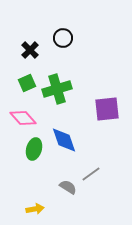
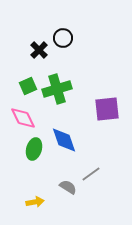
black cross: moved 9 px right
green square: moved 1 px right, 3 px down
pink diamond: rotated 16 degrees clockwise
yellow arrow: moved 7 px up
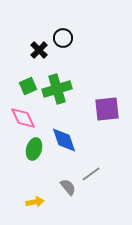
gray semicircle: rotated 18 degrees clockwise
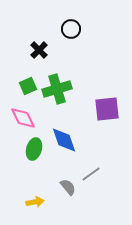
black circle: moved 8 px right, 9 px up
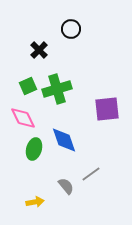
gray semicircle: moved 2 px left, 1 px up
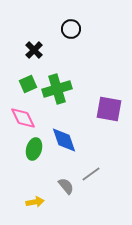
black cross: moved 5 px left
green square: moved 2 px up
purple square: moved 2 px right; rotated 16 degrees clockwise
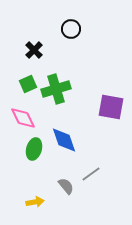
green cross: moved 1 px left
purple square: moved 2 px right, 2 px up
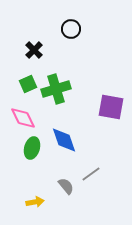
green ellipse: moved 2 px left, 1 px up
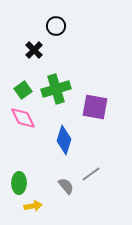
black circle: moved 15 px left, 3 px up
green square: moved 5 px left, 6 px down; rotated 12 degrees counterclockwise
purple square: moved 16 px left
blue diamond: rotated 36 degrees clockwise
green ellipse: moved 13 px left, 35 px down; rotated 15 degrees counterclockwise
yellow arrow: moved 2 px left, 4 px down
